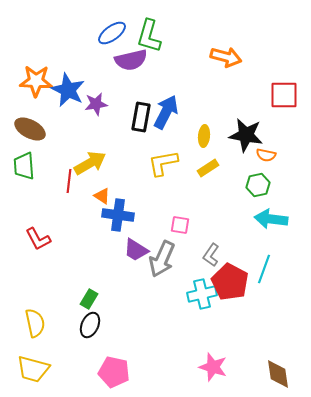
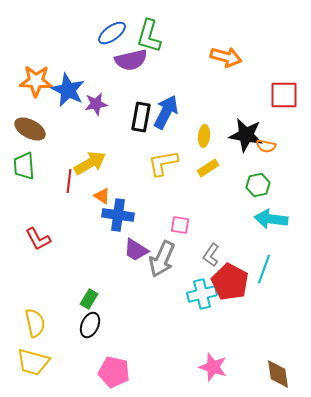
orange semicircle: moved 9 px up
yellow trapezoid: moved 7 px up
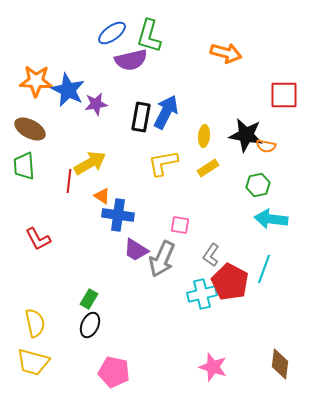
orange arrow: moved 4 px up
brown diamond: moved 2 px right, 10 px up; rotated 16 degrees clockwise
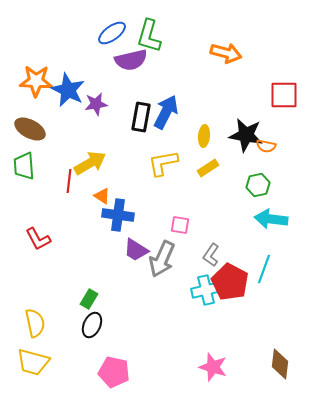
cyan cross: moved 4 px right, 4 px up
black ellipse: moved 2 px right
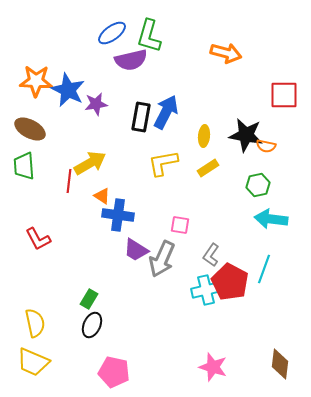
yellow trapezoid: rotated 8 degrees clockwise
